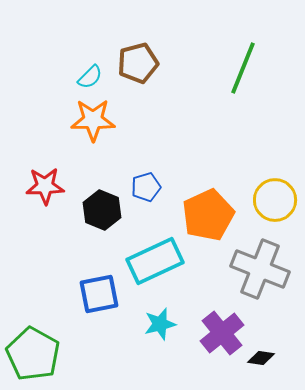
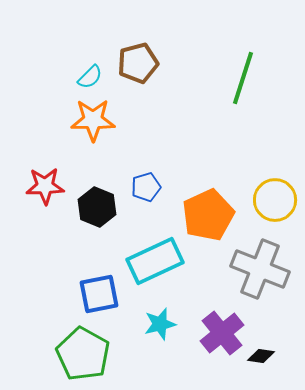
green line: moved 10 px down; rotated 4 degrees counterclockwise
black hexagon: moved 5 px left, 3 px up
green pentagon: moved 50 px right
black diamond: moved 2 px up
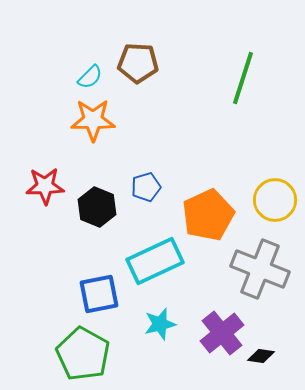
brown pentagon: rotated 18 degrees clockwise
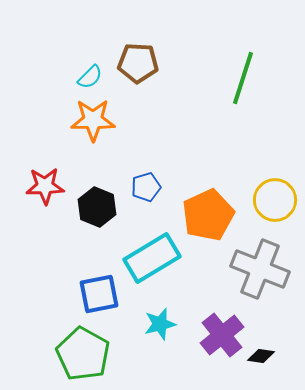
cyan rectangle: moved 3 px left, 3 px up; rotated 6 degrees counterclockwise
purple cross: moved 2 px down
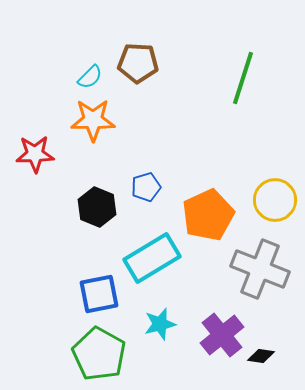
red star: moved 10 px left, 32 px up
green pentagon: moved 16 px right
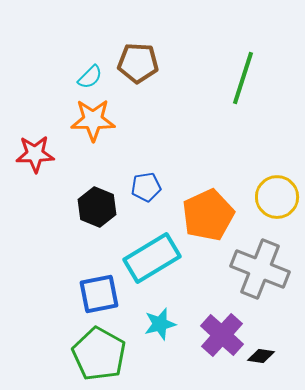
blue pentagon: rotated 8 degrees clockwise
yellow circle: moved 2 px right, 3 px up
purple cross: rotated 9 degrees counterclockwise
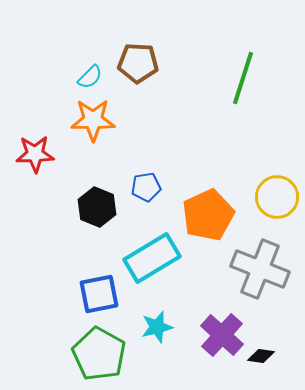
cyan star: moved 3 px left, 3 px down
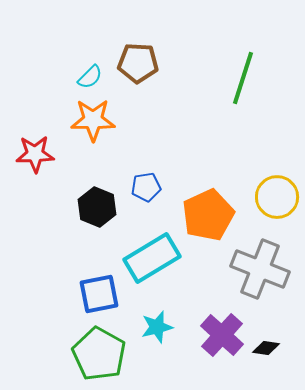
black diamond: moved 5 px right, 8 px up
